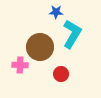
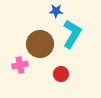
blue star: moved 1 px up
brown circle: moved 3 px up
pink cross: rotated 14 degrees counterclockwise
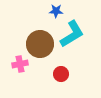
cyan L-shape: rotated 28 degrees clockwise
pink cross: moved 1 px up
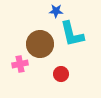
cyan L-shape: rotated 108 degrees clockwise
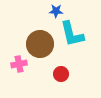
pink cross: moved 1 px left
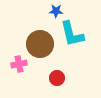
red circle: moved 4 px left, 4 px down
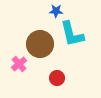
pink cross: rotated 28 degrees counterclockwise
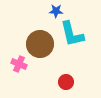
pink cross: rotated 28 degrees counterclockwise
red circle: moved 9 px right, 4 px down
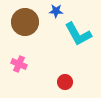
cyan L-shape: moved 6 px right; rotated 16 degrees counterclockwise
brown circle: moved 15 px left, 22 px up
red circle: moved 1 px left
